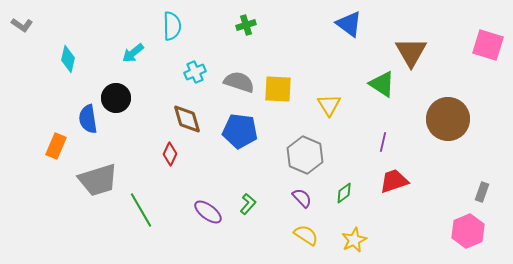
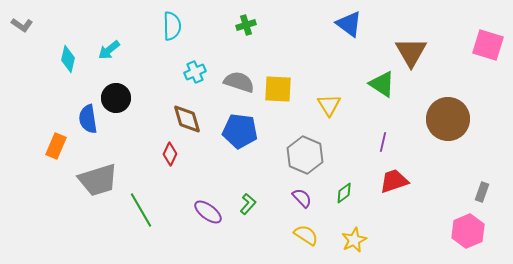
cyan arrow: moved 24 px left, 3 px up
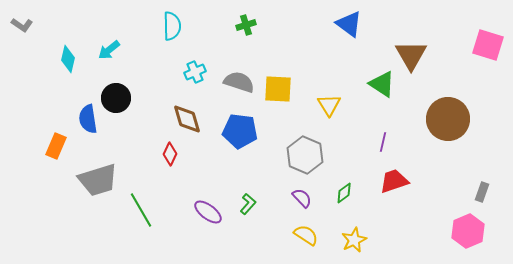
brown triangle: moved 3 px down
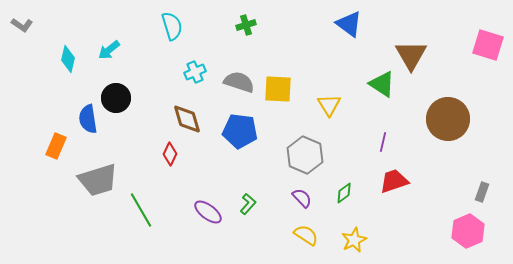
cyan semicircle: rotated 16 degrees counterclockwise
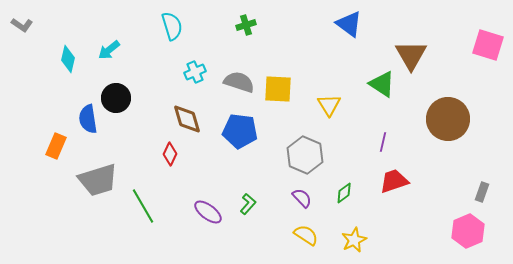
green line: moved 2 px right, 4 px up
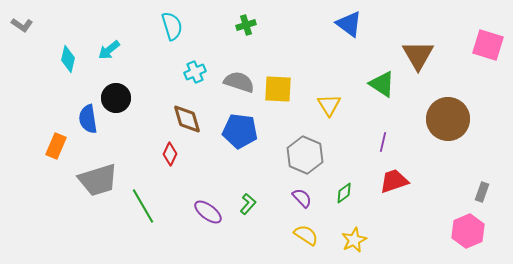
brown triangle: moved 7 px right
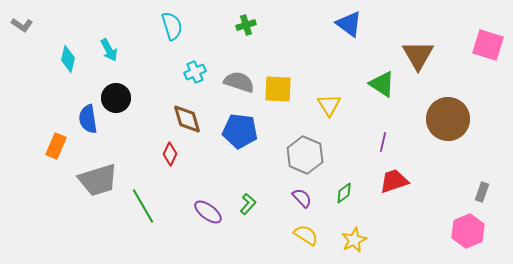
cyan arrow: rotated 80 degrees counterclockwise
